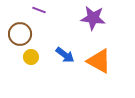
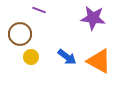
blue arrow: moved 2 px right, 2 px down
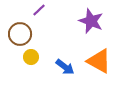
purple line: rotated 64 degrees counterclockwise
purple star: moved 2 px left, 3 px down; rotated 15 degrees clockwise
blue arrow: moved 2 px left, 10 px down
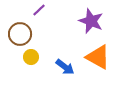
orange triangle: moved 1 px left, 4 px up
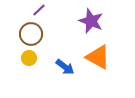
brown circle: moved 11 px right
yellow circle: moved 2 px left, 1 px down
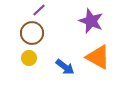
brown circle: moved 1 px right, 1 px up
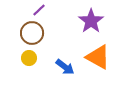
purple star: rotated 15 degrees clockwise
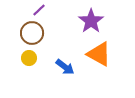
orange triangle: moved 1 px right, 3 px up
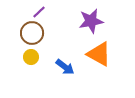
purple line: moved 2 px down
purple star: rotated 25 degrees clockwise
yellow circle: moved 2 px right, 1 px up
